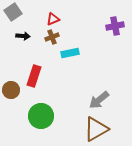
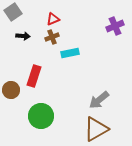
purple cross: rotated 12 degrees counterclockwise
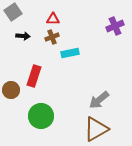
red triangle: rotated 24 degrees clockwise
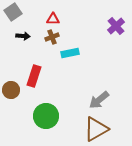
purple cross: moved 1 px right; rotated 18 degrees counterclockwise
green circle: moved 5 px right
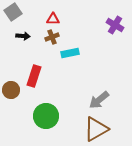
purple cross: moved 1 px left, 1 px up; rotated 18 degrees counterclockwise
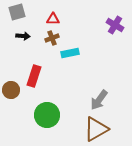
gray square: moved 4 px right; rotated 18 degrees clockwise
brown cross: moved 1 px down
gray arrow: rotated 15 degrees counterclockwise
green circle: moved 1 px right, 1 px up
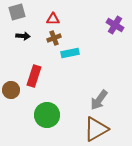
brown cross: moved 2 px right
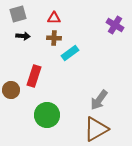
gray square: moved 1 px right, 2 px down
red triangle: moved 1 px right, 1 px up
brown cross: rotated 24 degrees clockwise
cyan rectangle: rotated 24 degrees counterclockwise
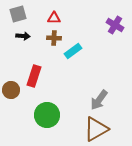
cyan rectangle: moved 3 px right, 2 px up
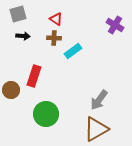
red triangle: moved 2 px right, 1 px down; rotated 32 degrees clockwise
green circle: moved 1 px left, 1 px up
